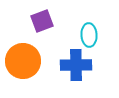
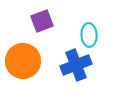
blue cross: rotated 20 degrees counterclockwise
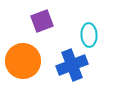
blue cross: moved 4 px left
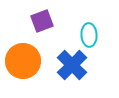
blue cross: rotated 24 degrees counterclockwise
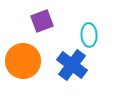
blue cross: rotated 8 degrees counterclockwise
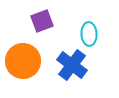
cyan ellipse: moved 1 px up
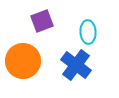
cyan ellipse: moved 1 px left, 2 px up
blue cross: moved 4 px right
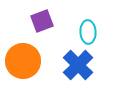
blue cross: moved 2 px right; rotated 8 degrees clockwise
